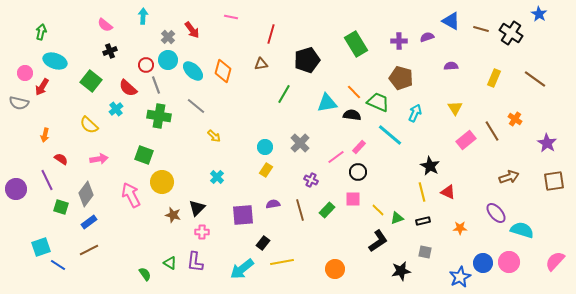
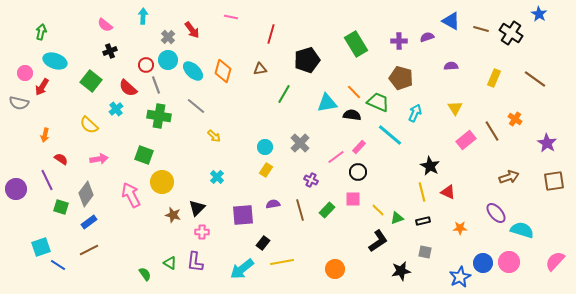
brown triangle at (261, 64): moved 1 px left, 5 px down
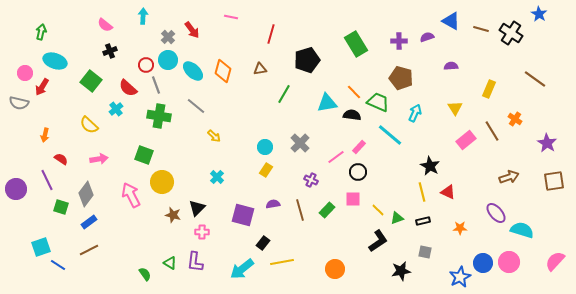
yellow rectangle at (494, 78): moved 5 px left, 11 px down
purple square at (243, 215): rotated 20 degrees clockwise
